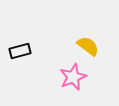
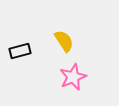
yellow semicircle: moved 24 px left, 5 px up; rotated 20 degrees clockwise
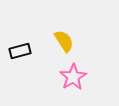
pink star: rotated 8 degrees counterclockwise
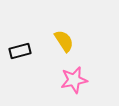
pink star: moved 1 px right, 3 px down; rotated 20 degrees clockwise
